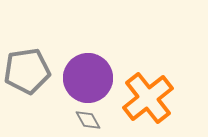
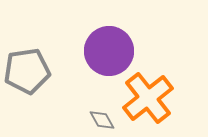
purple circle: moved 21 px right, 27 px up
gray diamond: moved 14 px right
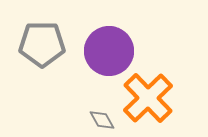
gray pentagon: moved 15 px right, 27 px up; rotated 9 degrees clockwise
orange cross: rotated 6 degrees counterclockwise
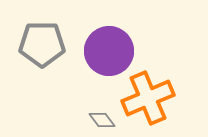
orange cross: rotated 21 degrees clockwise
gray diamond: rotated 8 degrees counterclockwise
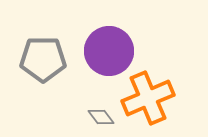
gray pentagon: moved 1 px right, 15 px down
gray diamond: moved 1 px left, 3 px up
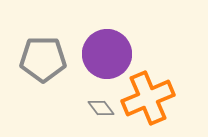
purple circle: moved 2 px left, 3 px down
gray diamond: moved 9 px up
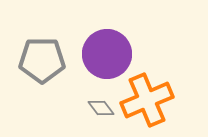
gray pentagon: moved 1 px left, 1 px down
orange cross: moved 1 px left, 2 px down
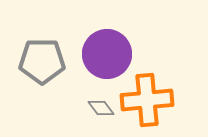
gray pentagon: moved 1 px down
orange cross: rotated 18 degrees clockwise
